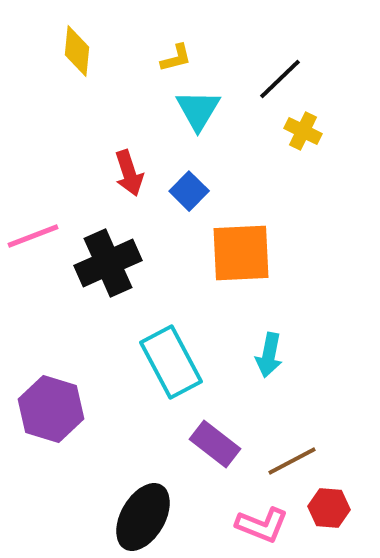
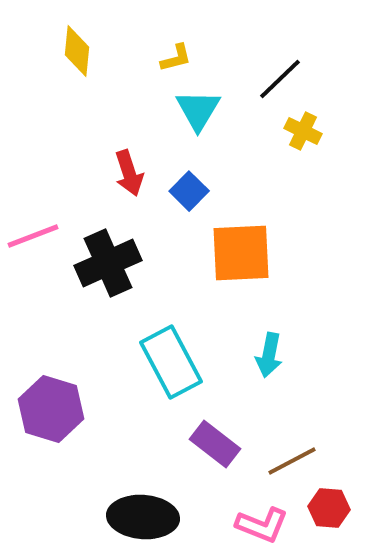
black ellipse: rotated 64 degrees clockwise
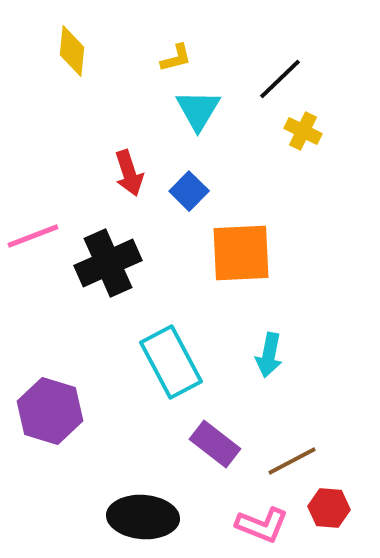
yellow diamond: moved 5 px left
purple hexagon: moved 1 px left, 2 px down
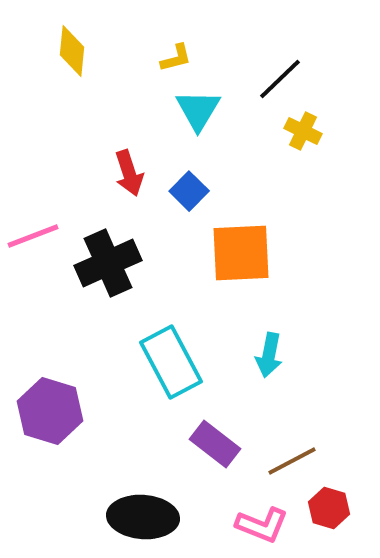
red hexagon: rotated 12 degrees clockwise
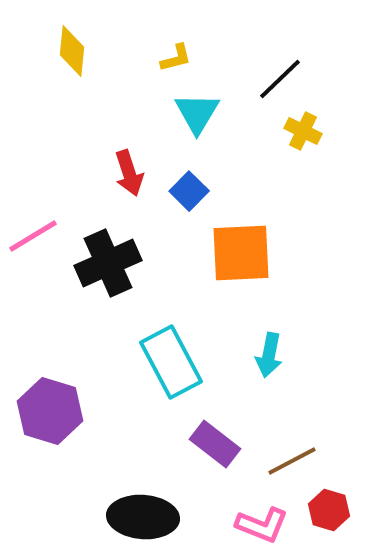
cyan triangle: moved 1 px left, 3 px down
pink line: rotated 10 degrees counterclockwise
red hexagon: moved 2 px down
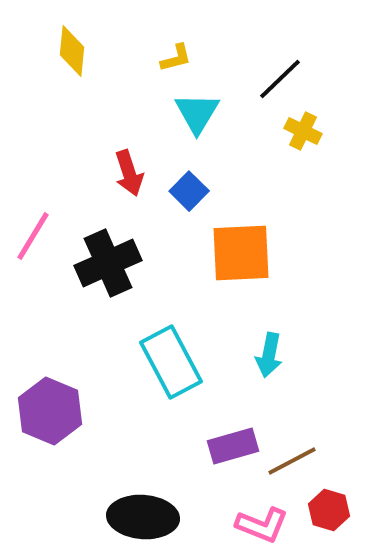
pink line: rotated 28 degrees counterclockwise
purple hexagon: rotated 6 degrees clockwise
purple rectangle: moved 18 px right, 2 px down; rotated 54 degrees counterclockwise
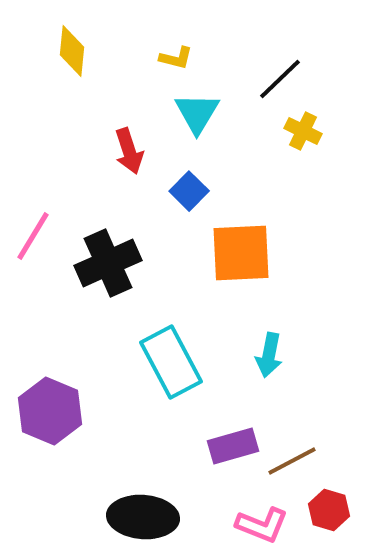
yellow L-shape: rotated 28 degrees clockwise
red arrow: moved 22 px up
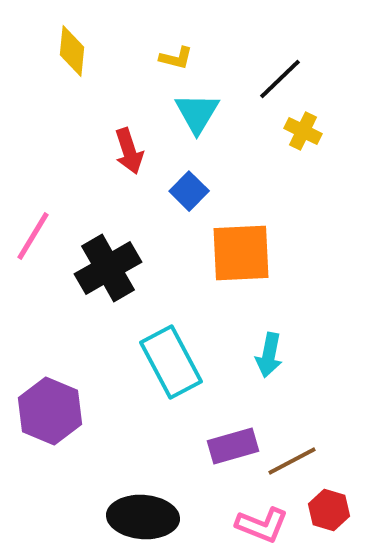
black cross: moved 5 px down; rotated 6 degrees counterclockwise
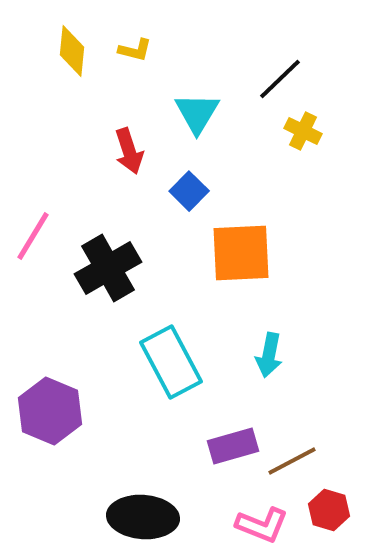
yellow L-shape: moved 41 px left, 8 px up
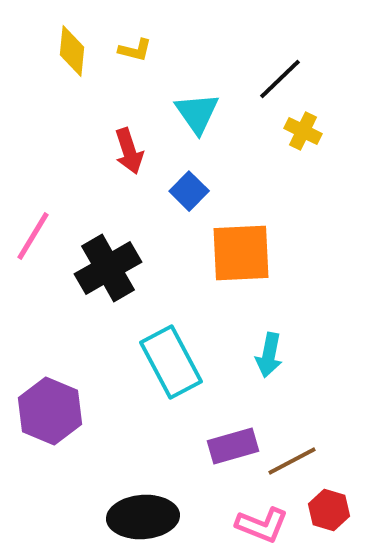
cyan triangle: rotated 6 degrees counterclockwise
black ellipse: rotated 8 degrees counterclockwise
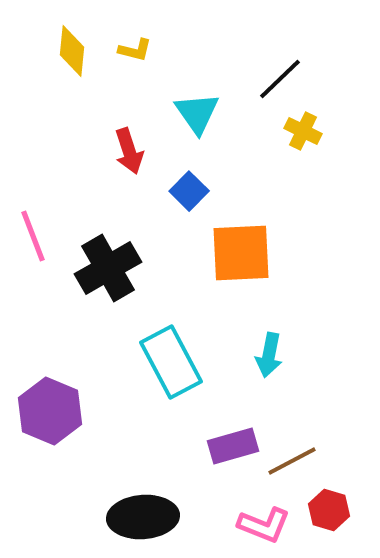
pink line: rotated 52 degrees counterclockwise
pink L-shape: moved 2 px right
